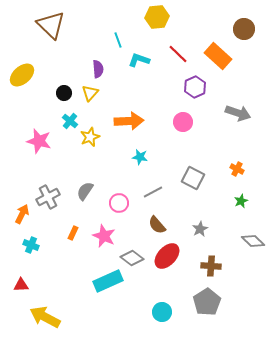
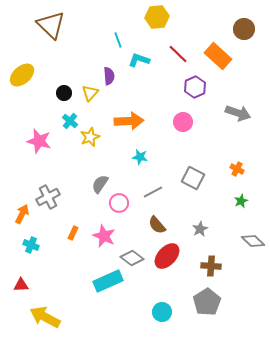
purple semicircle at (98, 69): moved 11 px right, 7 px down
gray semicircle at (85, 191): moved 15 px right, 7 px up
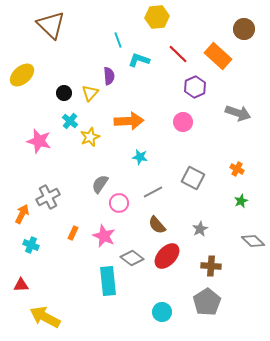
cyan rectangle at (108, 281): rotated 72 degrees counterclockwise
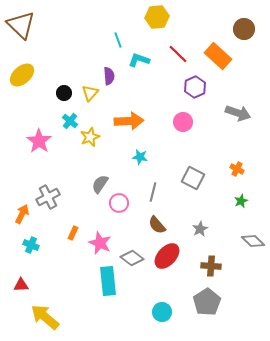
brown triangle at (51, 25): moved 30 px left
pink star at (39, 141): rotated 20 degrees clockwise
gray line at (153, 192): rotated 48 degrees counterclockwise
pink star at (104, 236): moved 4 px left, 7 px down
yellow arrow at (45, 317): rotated 12 degrees clockwise
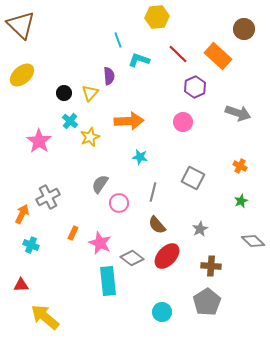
orange cross at (237, 169): moved 3 px right, 3 px up
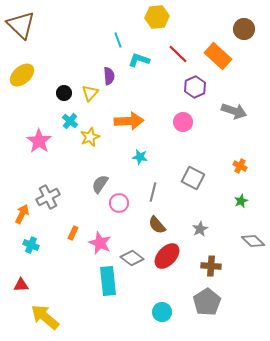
gray arrow at (238, 113): moved 4 px left, 2 px up
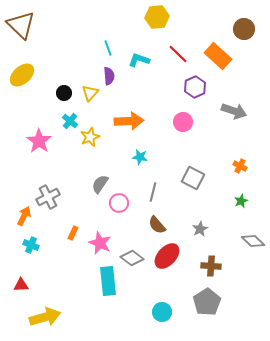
cyan line at (118, 40): moved 10 px left, 8 px down
orange arrow at (22, 214): moved 2 px right, 2 px down
yellow arrow at (45, 317): rotated 124 degrees clockwise
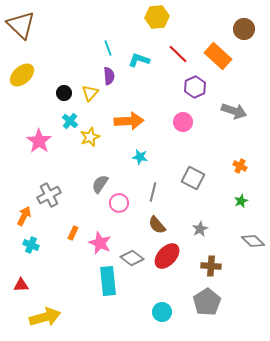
gray cross at (48, 197): moved 1 px right, 2 px up
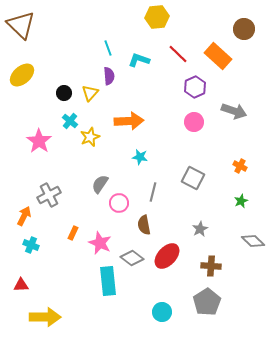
pink circle at (183, 122): moved 11 px right
brown semicircle at (157, 225): moved 13 px left; rotated 30 degrees clockwise
yellow arrow at (45, 317): rotated 16 degrees clockwise
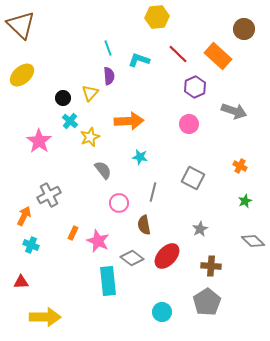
black circle at (64, 93): moved 1 px left, 5 px down
pink circle at (194, 122): moved 5 px left, 2 px down
gray semicircle at (100, 184): moved 3 px right, 14 px up; rotated 108 degrees clockwise
green star at (241, 201): moved 4 px right
pink star at (100, 243): moved 2 px left, 2 px up
red triangle at (21, 285): moved 3 px up
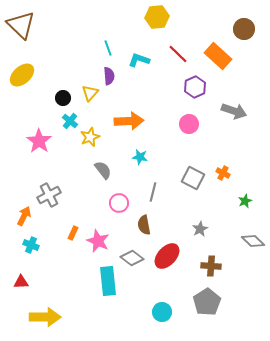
orange cross at (240, 166): moved 17 px left, 7 px down
